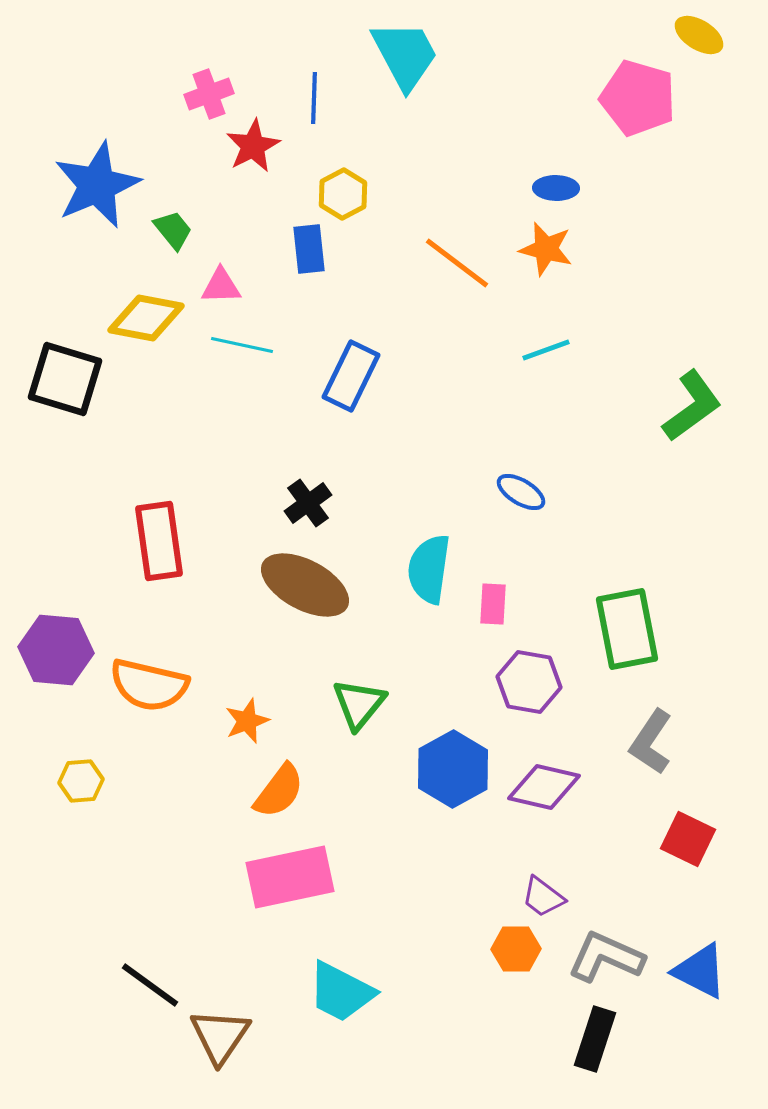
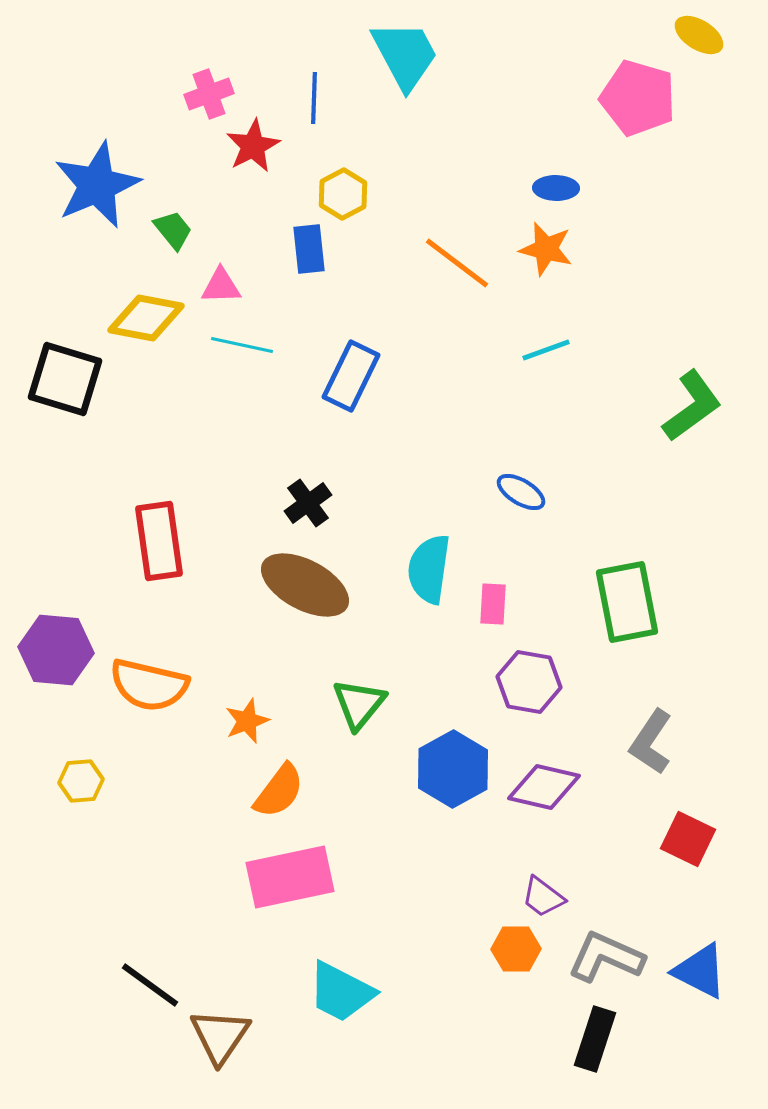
green rectangle at (627, 629): moved 27 px up
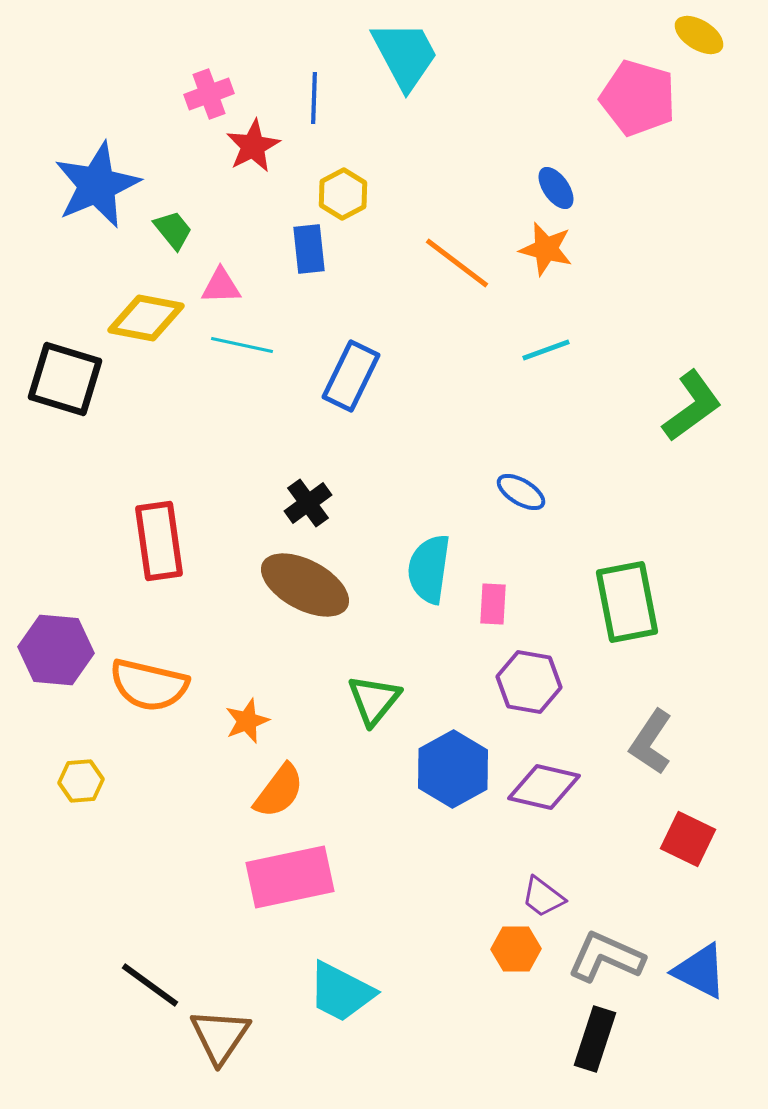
blue ellipse at (556, 188): rotated 54 degrees clockwise
green triangle at (359, 704): moved 15 px right, 4 px up
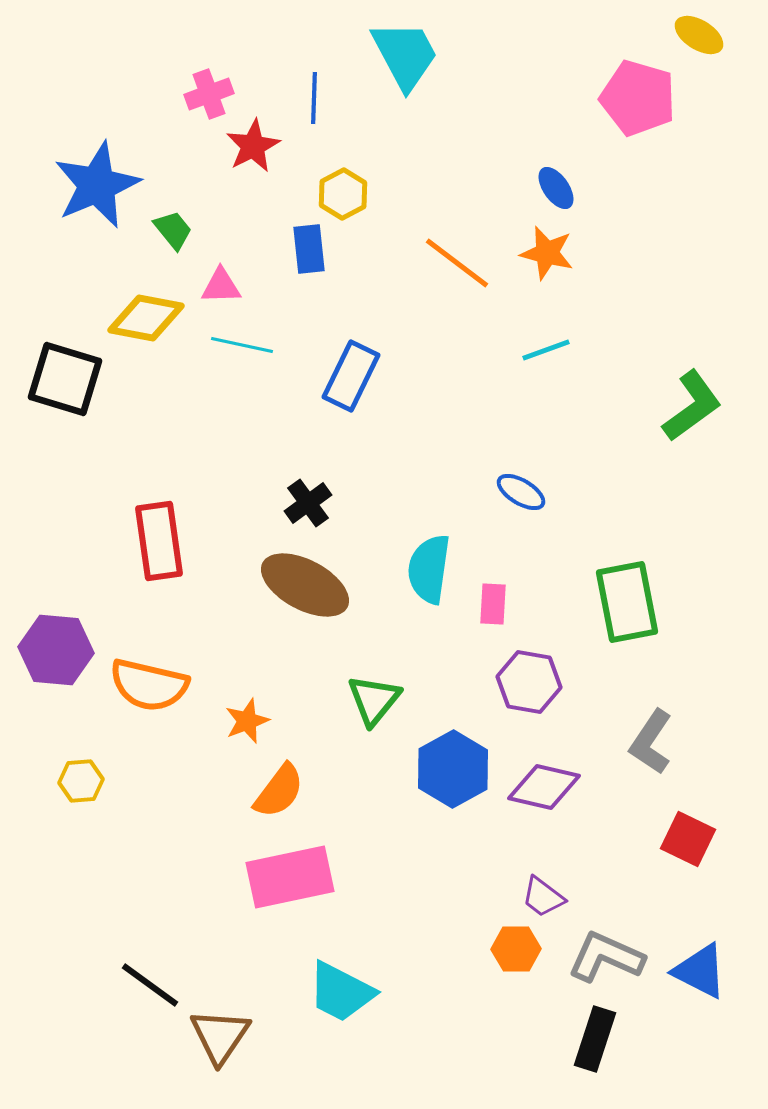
orange star at (546, 249): moved 1 px right, 4 px down
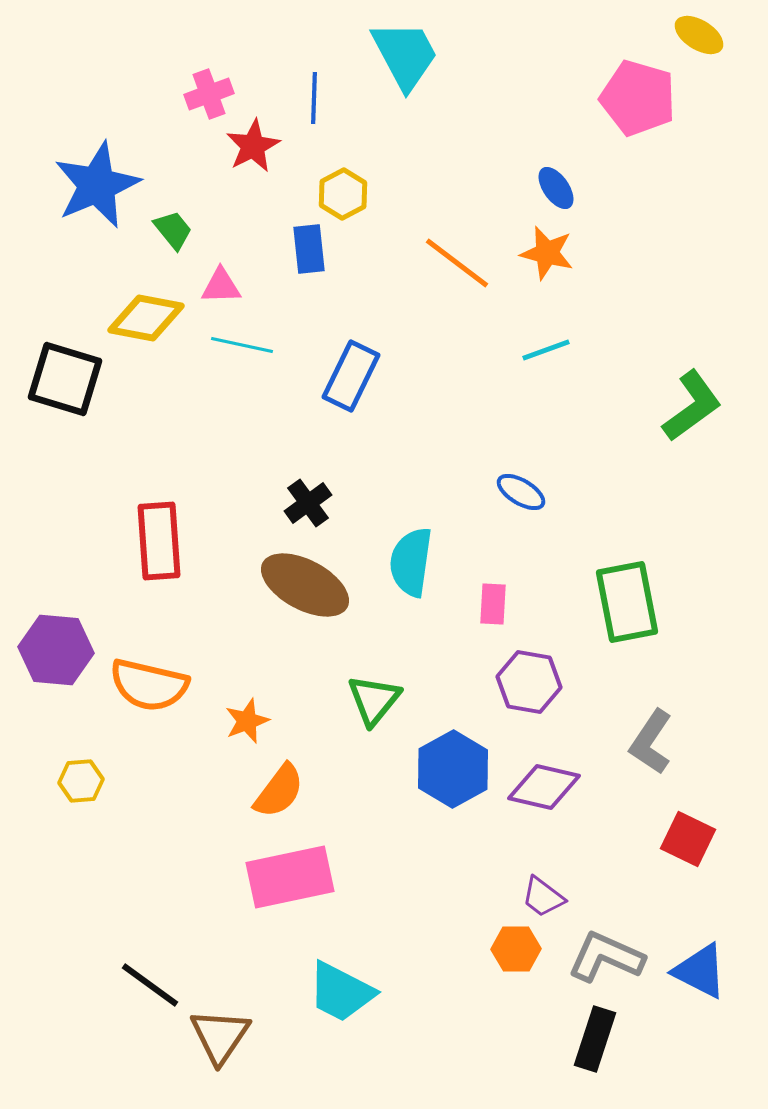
red rectangle at (159, 541): rotated 4 degrees clockwise
cyan semicircle at (429, 569): moved 18 px left, 7 px up
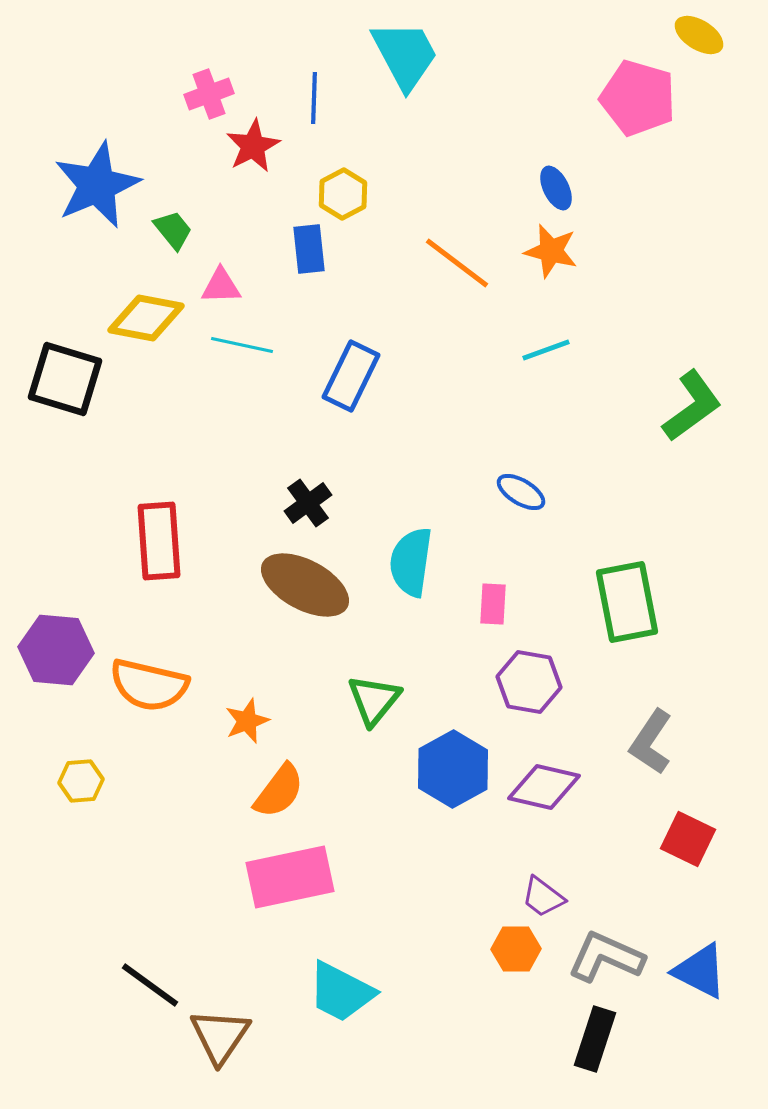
blue ellipse at (556, 188): rotated 9 degrees clockwise
orange star at (547, 253): moved 4 px right, 2 px up
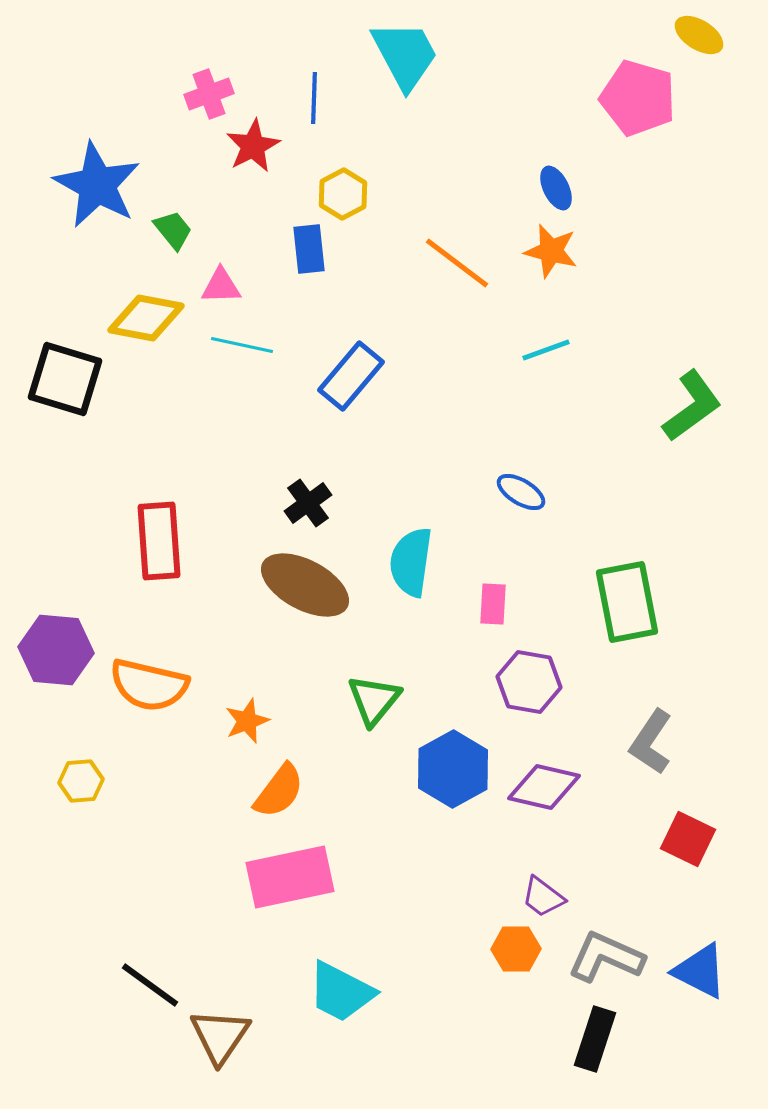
blue star at (97, 185): rotated 20 degrees counterclockwise
blue rectangle at (351, 376): rotated 14 degrees clockwise
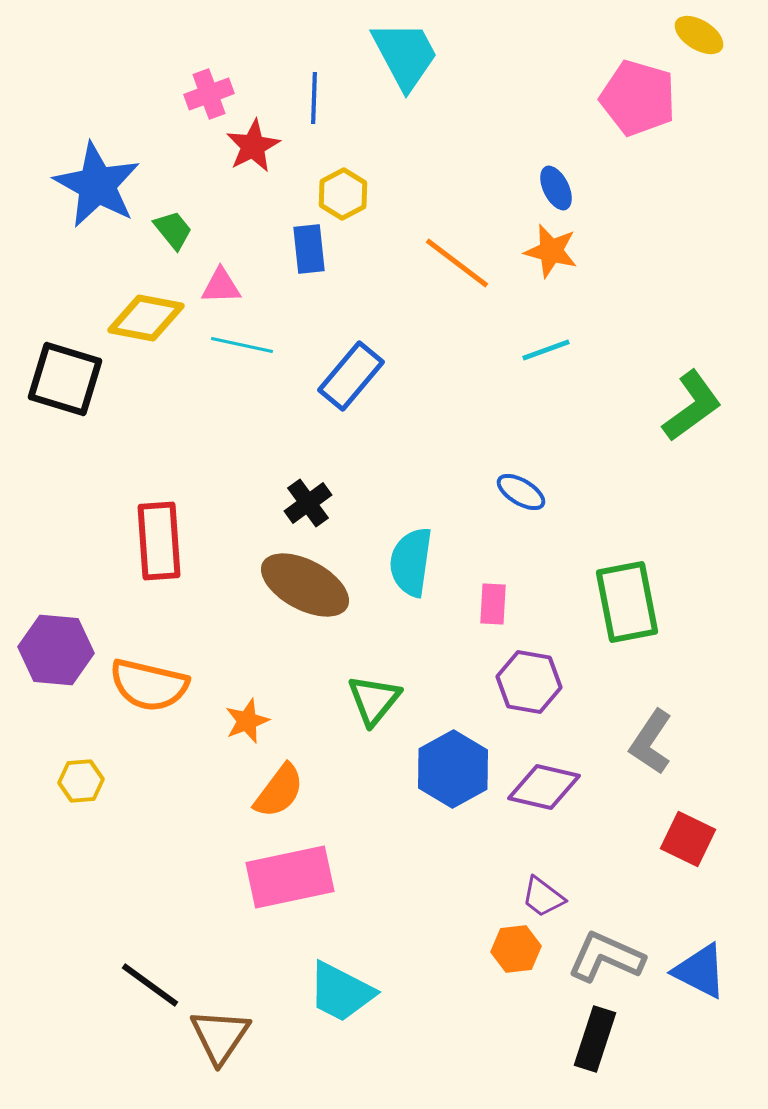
orange hexagon at (516, 949): rotated 6 degrees counterclockwise
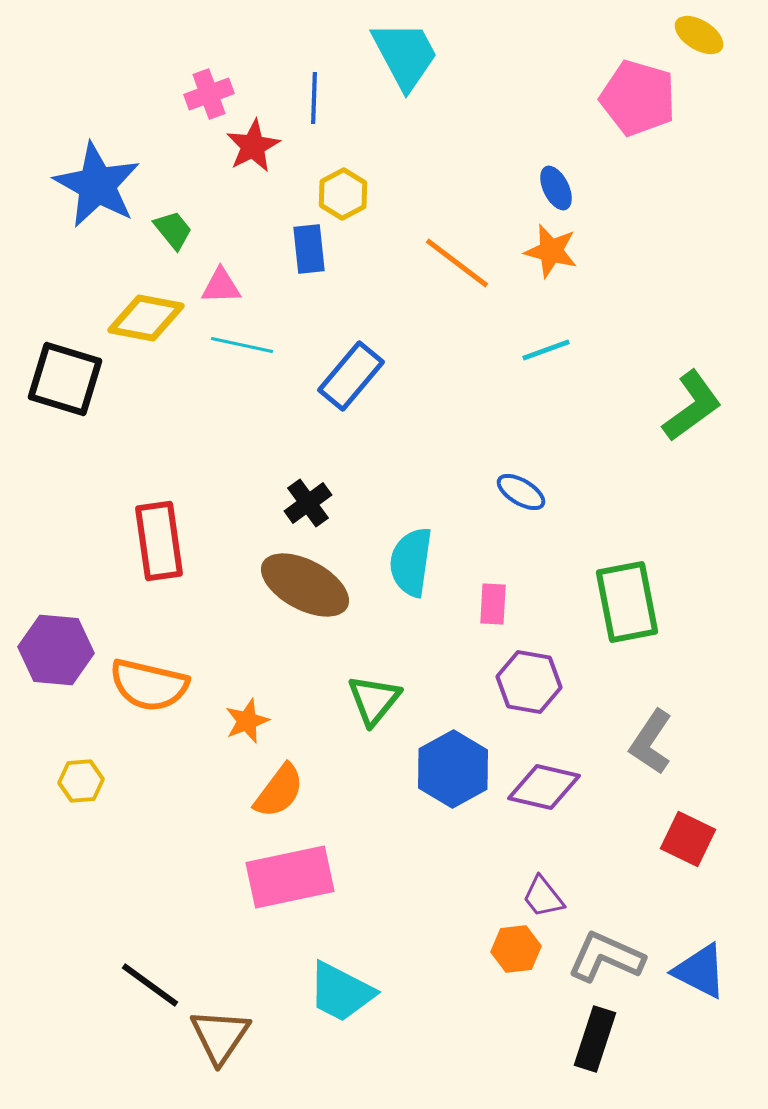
red rectangle at (159, 541): rotated 4 degrees counterclockwise
purple trapezoid at (543, 897): rotated 15 degrees clockwise
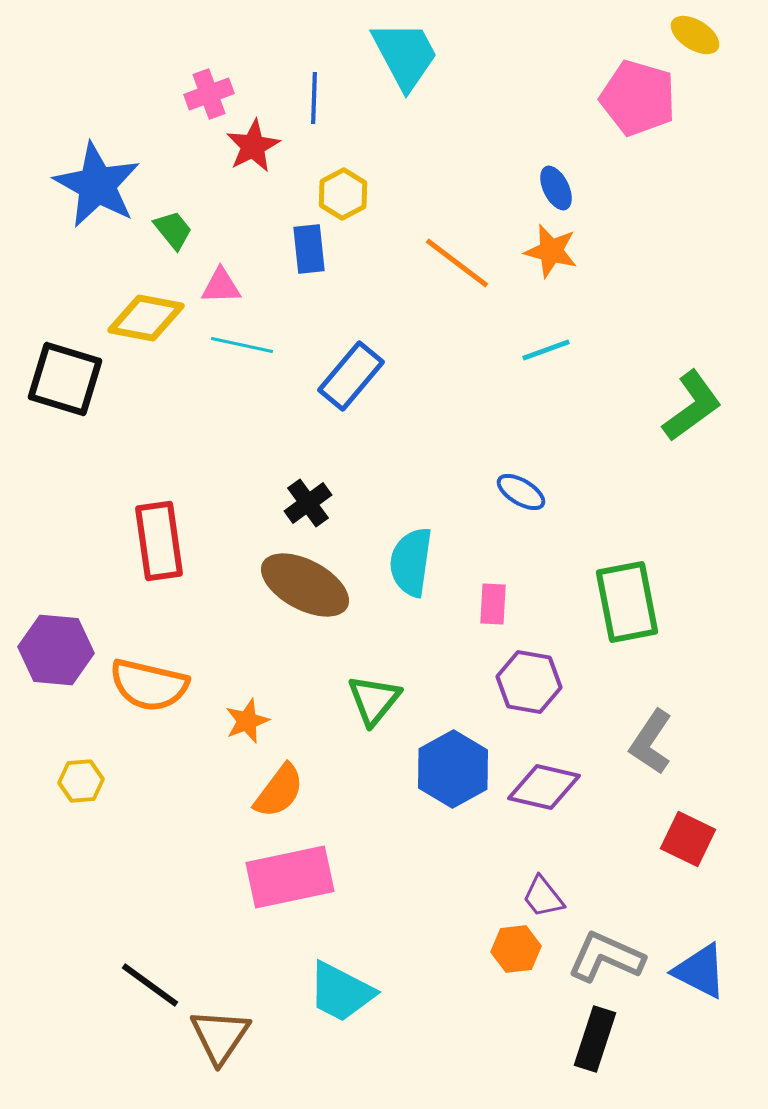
yellow ellipse at (699, 35): moved 4 px left
